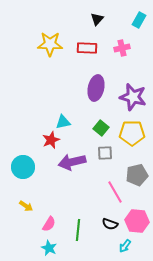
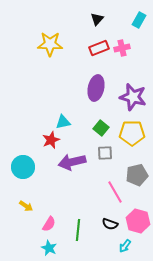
red rectangle: moved 12 px right; rotated 24 degrees counterclockwise
pink hexagon: moved 1 px right; rotated 10 degrees clockwise
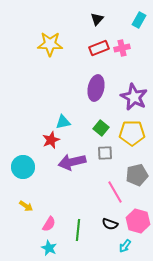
purple star: moved 1 px right; rotated 12 degrees clockwise
